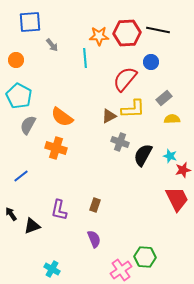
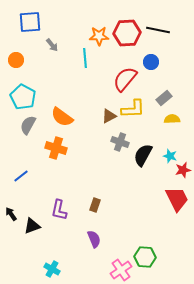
cyan pentagon: moved 4 px right, 1 px down
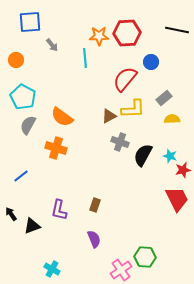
black line: moved 19 px right
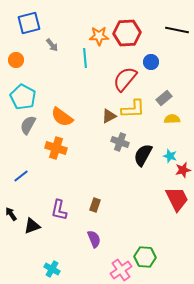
blue square: moved 1 px left, 1 px down; rotated 10 degrees counterclockwise
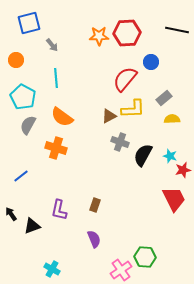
cyan line: moved 29 px left, 20 px down
red trapezoid: moved 3 px left
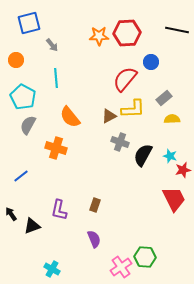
orange semicircle: moved 8 px right; rotated 15 degrees clockwise
pink cross: moved 3 px up
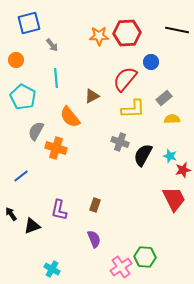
brown triangle: moved 17 px left, 20 px up
gray semicircle: moved 8 px right, 6 px down
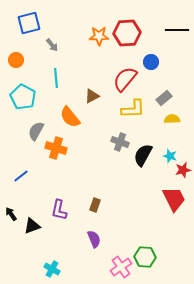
black line: rotated 10 degrees counterclockwise
